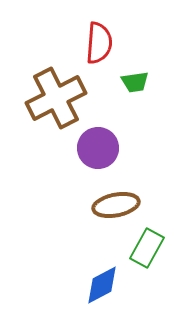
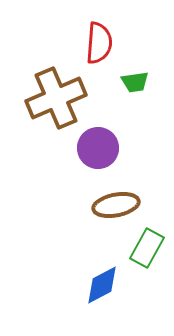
brown cross: rotated 4 degrees clockwise
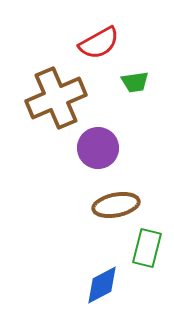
red semicircle: rotated 57 degrees clockwise
green rectangle: rotated 15 degrees counterclockwise
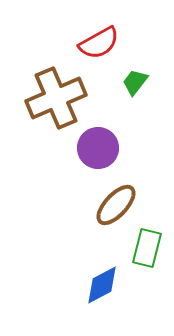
green trapezoid: rotated 136 degrees clockwise
brown ellipse: rotated 36 degrees counterclockwise
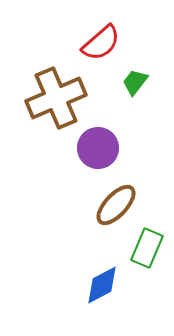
red semicircle: moved 2 px right; rotated 12 degrees counterclockwise
green rectangle: rotated 9 degrees clockwise
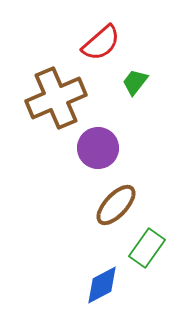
green rectangle: rotated 12 degrees clockwise
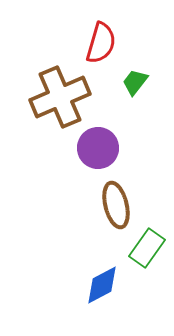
red semicircle: rotated 33 degrees counterclockwise
brown cross: moved 4 px right, 1 px up
brown ellipse: rotated 57 degrees counterclockwise
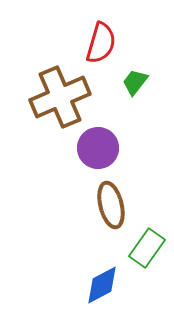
brown ellipse: moved 5 px left
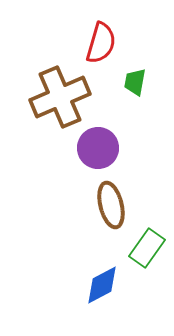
green trapezoid: rotated 28 degrees counterclockwise
